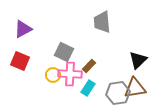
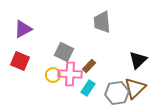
brown triangle: rotated 35 degrees counterclockwise
gray hexagon: moved 1 px left
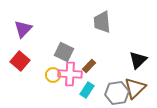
purple triangle: rotated 18 degrees counterclockwise
red square: rotated 18 degrees clockwise
cyan rectangle: moved 1 px left, 2 px down
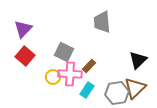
red square: moved 5 px right, 5 px up
yellow circle: moved 2 px down
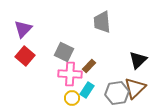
yellow circle: moved 19 px right, 21 px down
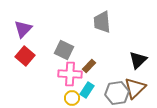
gray square: moved 2 px up
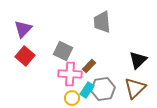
gray square: moved 1 px left, 1 px down
gray hexagon: moved 14 px left, 4 px up
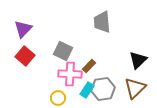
yellow circle: moved 14 px left
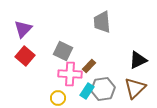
black triangle: rotated 18 degrees clockwise
cyan rectangle: moved 1 px down
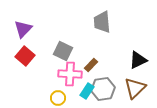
brown rectangle: moved 2 px right, 1 px up
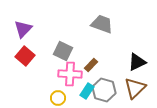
gray trapezoid: moved 2 px down; rotated 115 degrees clockwise
black triangle: moved 1 px left, 2 px down
gray hexagon: moved 1 px right, 1 px down; rotated 25 degrees clockwise
